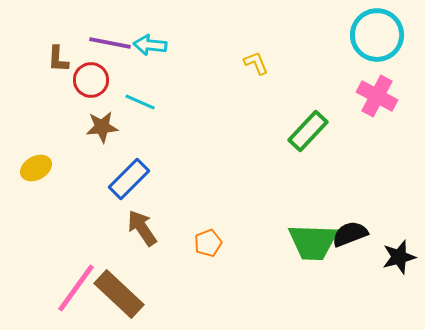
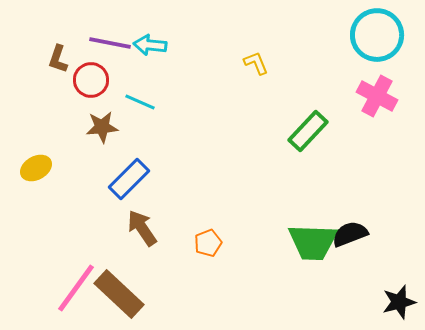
brown L-shape: rotated 16 degrees clockwise
black star: moved 45 px down
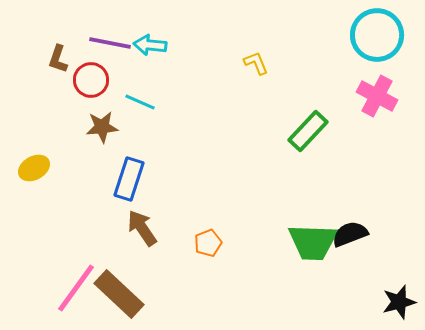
yellow ellipse: moved 2 px left
blue rectangle: rotated 27 degrees counterclockwise
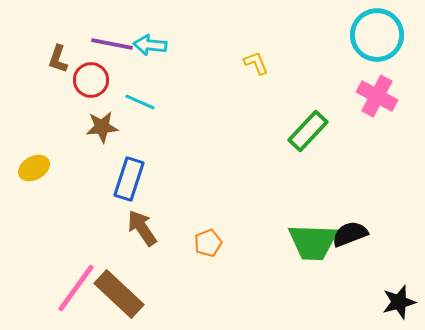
purple line: moved 2 px right, 1 px down
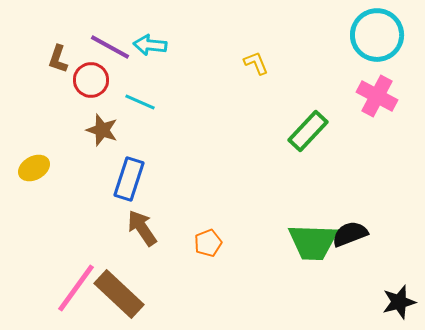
purple line: moved 2 px left, 3 px down; rotated 18 degrees clockwise
brown star: moved 3 px down; rotated 24 degrees clockwise
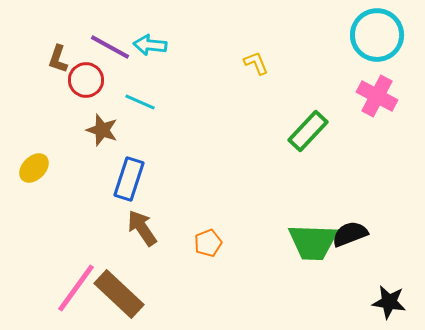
red circle: moved 5 px left
yellow ellipse: rotated 16 degrees counterclockwise
black star: moved 10 px left; rotated 24 degrees clockwise
